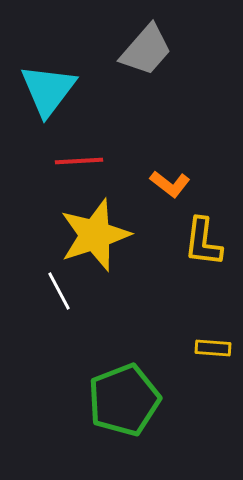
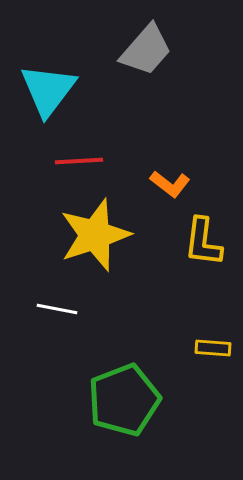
white line: moved 2 px left, 18 px down; rotated 51 degrees counterclockwise
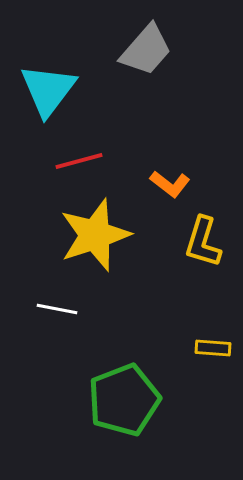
red line: rotated 12 degrees counterclockwise
yellow L-shape: rotated 10 degrees clockwise
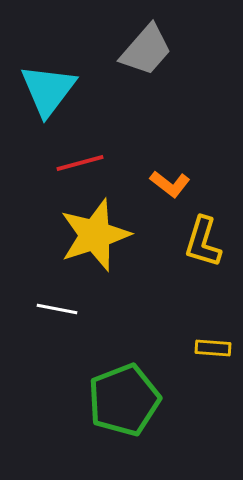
red line: moved 1 px right, 2 px down
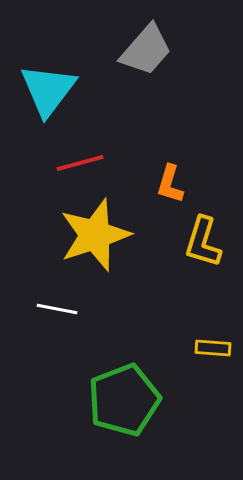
orange L-shape: rotated 69 degrees clockwise
